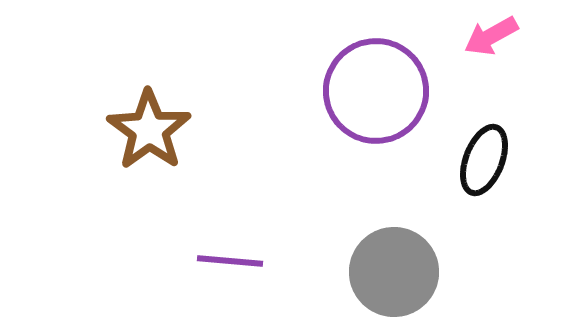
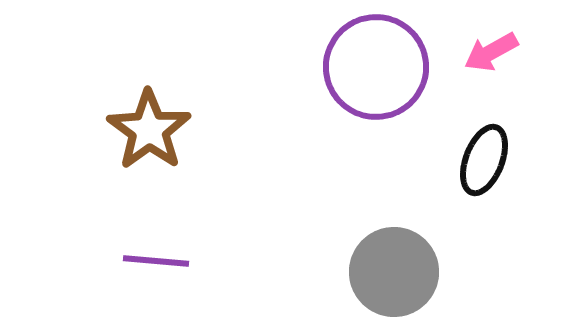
pink arrow: moved 16 px down
purple circle: moved 24 px up
purple line: moved 74 px left
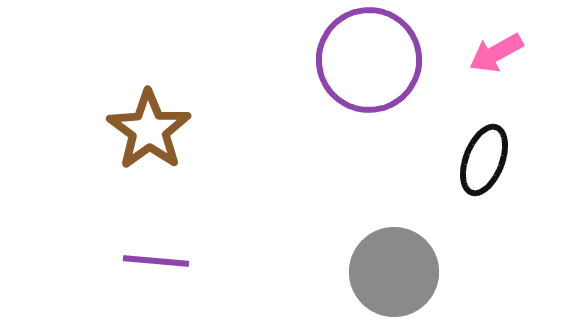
pink arrow: moved 5 px right, 1 px down
purple circle: moved 7 px left, 7 px up
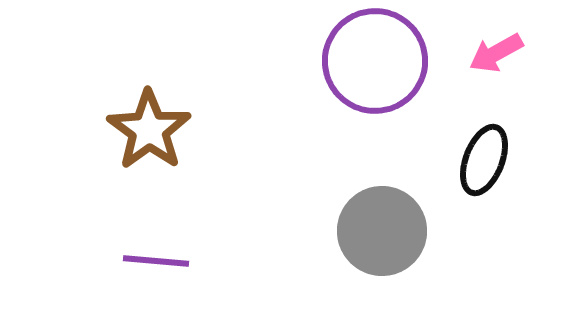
purple circle: moved 6 px right, 1 px down
gray circle: moved 12 px left, 41 px up
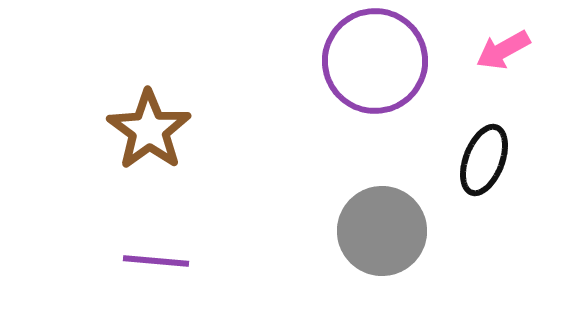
pink arrow: moved 7 px right, 3 px up
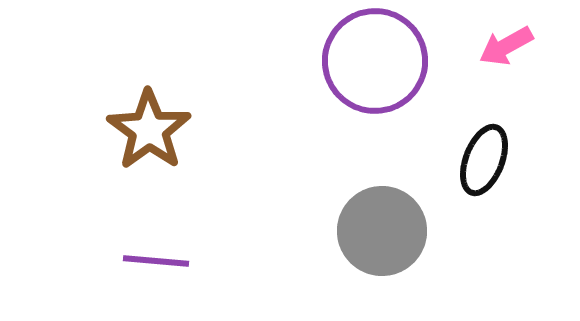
pink arrow: moved 3 px right, 4 px up
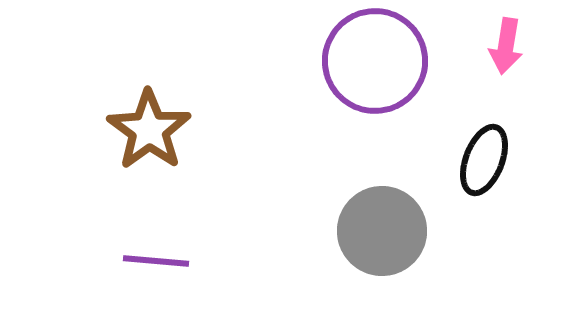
pink arrow: rotated 52 degrees counterclockwise
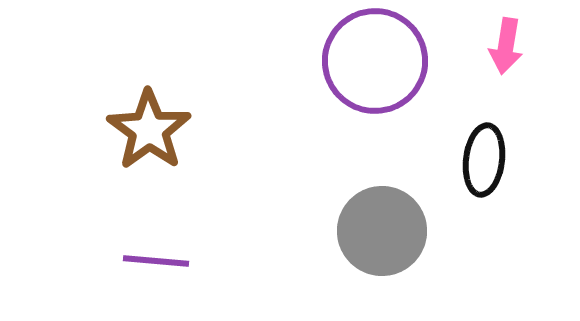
black ellipse: rotated 14 degrees counterclockwise
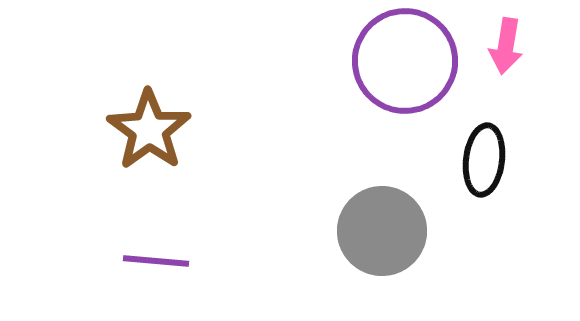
purple circle: moved 30 px right
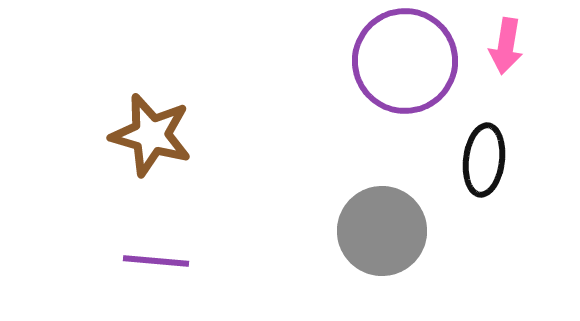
brown star: moved 2 px right, 5 px down; rotated 20 degrees counterclockwise
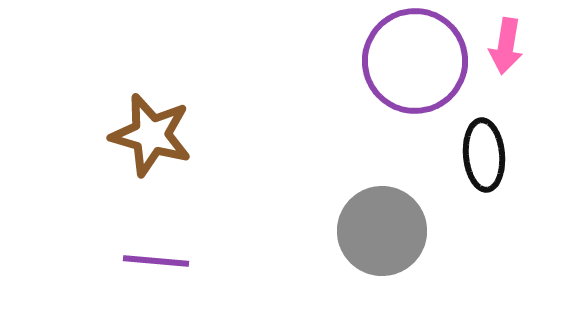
purple circle: moved 10 px right
black ellipse: moved 5 px up; rotated 12 degrees counterclockwise
